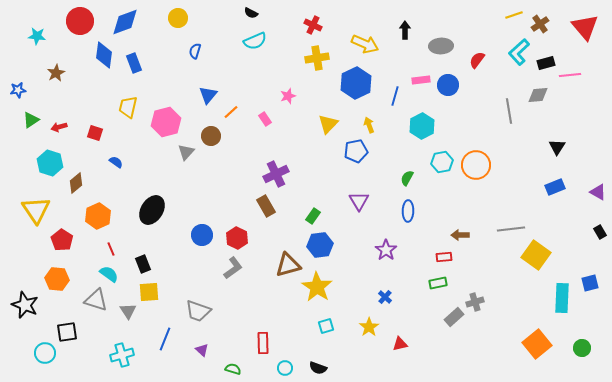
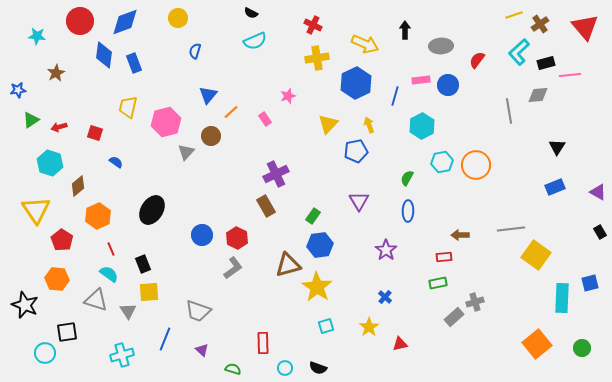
brown diamond at (76, 183): moved 2 px right, 3 px down
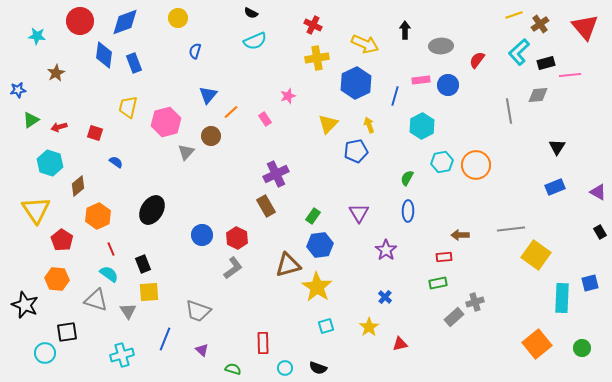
purple triangle at (359, 201): moved 12 px down
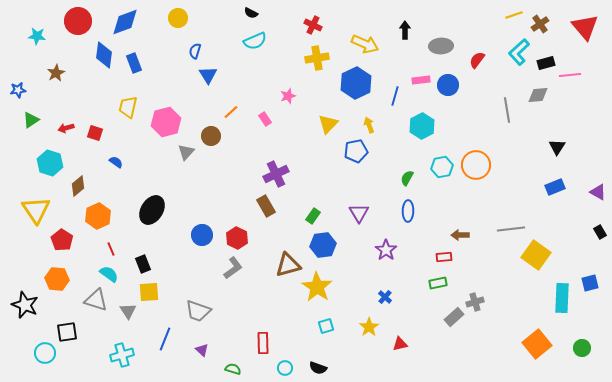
red circle at (80, 21): moved 2 px left
blue triangle at (208, 95): moved 20 px up; rotated 12 degrees counterclockwise
gray line at (509, 111): moved 2 px left, 1 px up
red arrow at (59, 127): moved 7 px right, 1 px down
cyan hexagon at (442, 162): moved 5 px down
blue hexagon at (320, 245): moved 3 px right
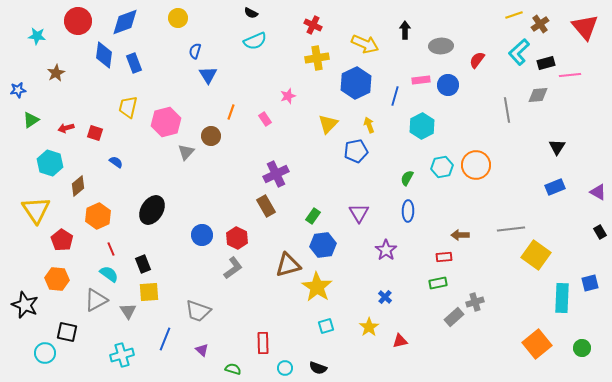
orange line at (231, 112): rotated 28 degrees counterclockwise
gray triangle at (96, 300): rotated 45 degrees counterclockwise
black square at (67, 332): rotated 20 degrees clockwise
red triangle at (400, 344): moved 3 px up
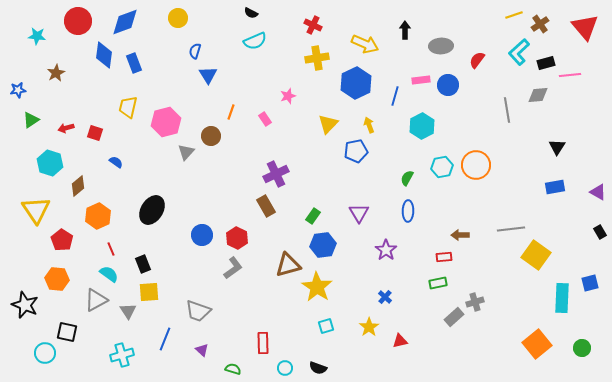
blue rectangle at (555, 187): rotated 12 degrees clockwise
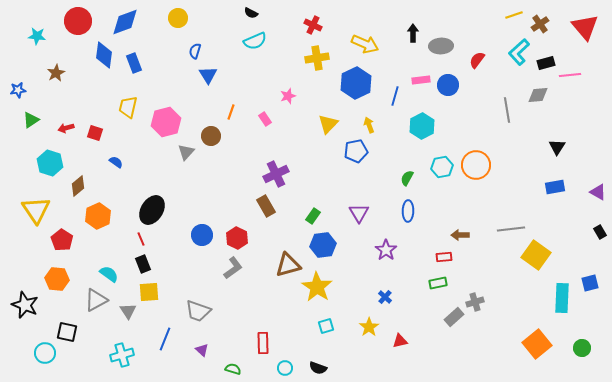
black arrow at (405, 30): moved 8 px right, 3 px down
red line at (111, 249): moved 30 px right, 10 px up
